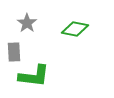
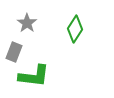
green diamond: rotated 68 degrees counterclockwise
gray rectangle: rotated 24 degrees clockwise
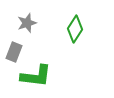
gray star: rotated 18 degrees clockwise
green L-shape: moved 2 px right
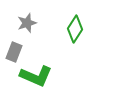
green L-shape: rotated 16 degrees clockwise
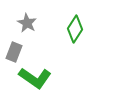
gray star: rotated 24 degrees counterclockwise
green L-shape: moved 1 px left, 2 px down; rotated 12 degrees clockwise
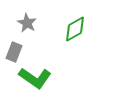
green diamond: rotated 28 degrees clockwise
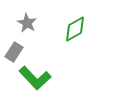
gray rectangle: rotated 12 degrees clockwise
green L-shape: rotated 12 degrees clockwise
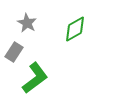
green L-shape: rotated 84 degrees counterclockwise
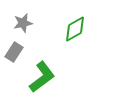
gray star: moved 4 px left; rotated 30 degrees clockwise
green L-shape: moved 7 px right, 1 px up
